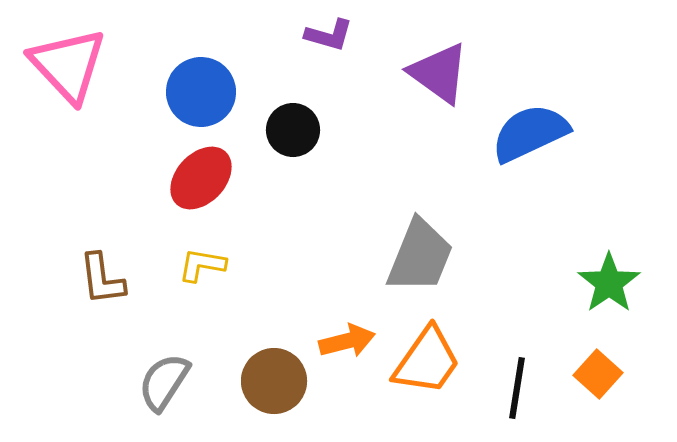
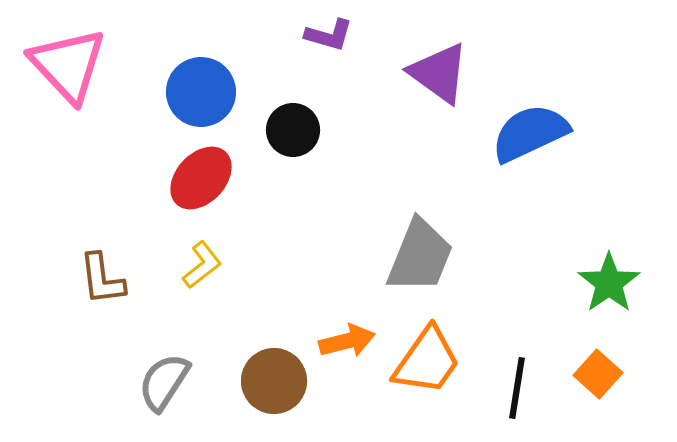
yellow L-shape: rotated 132 degrees clockwise
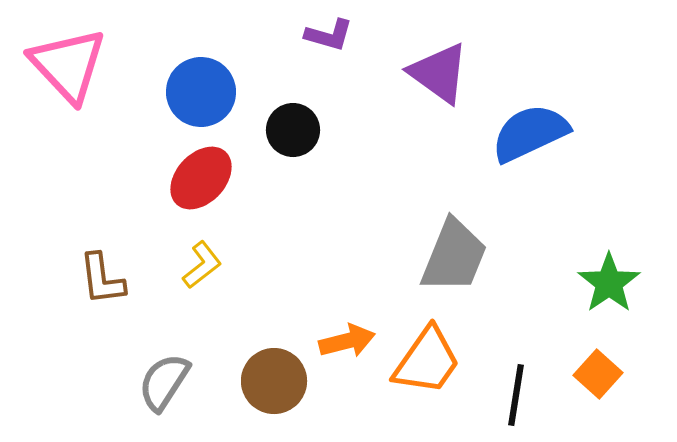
gray trapezoid: moved 34 px right
black line: moved 1 px left, 7 px down
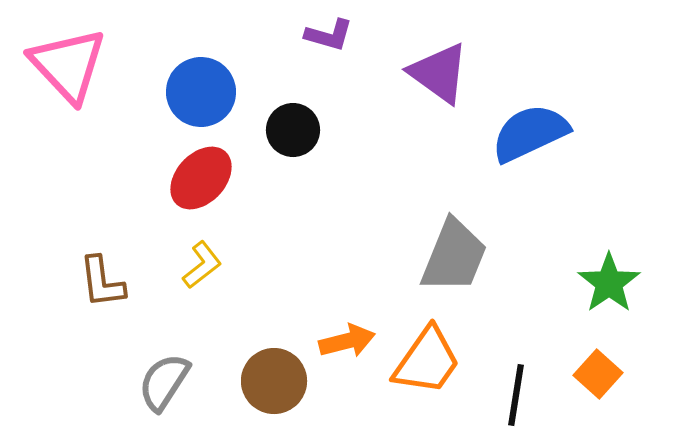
brown L-shape: moved 3 px down
